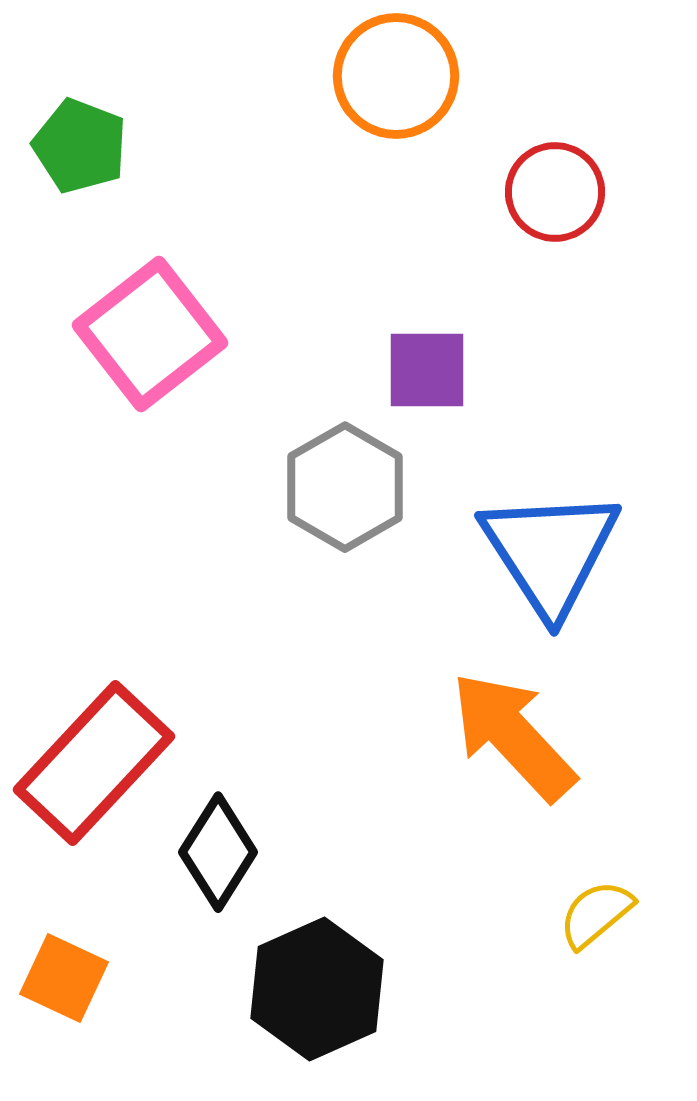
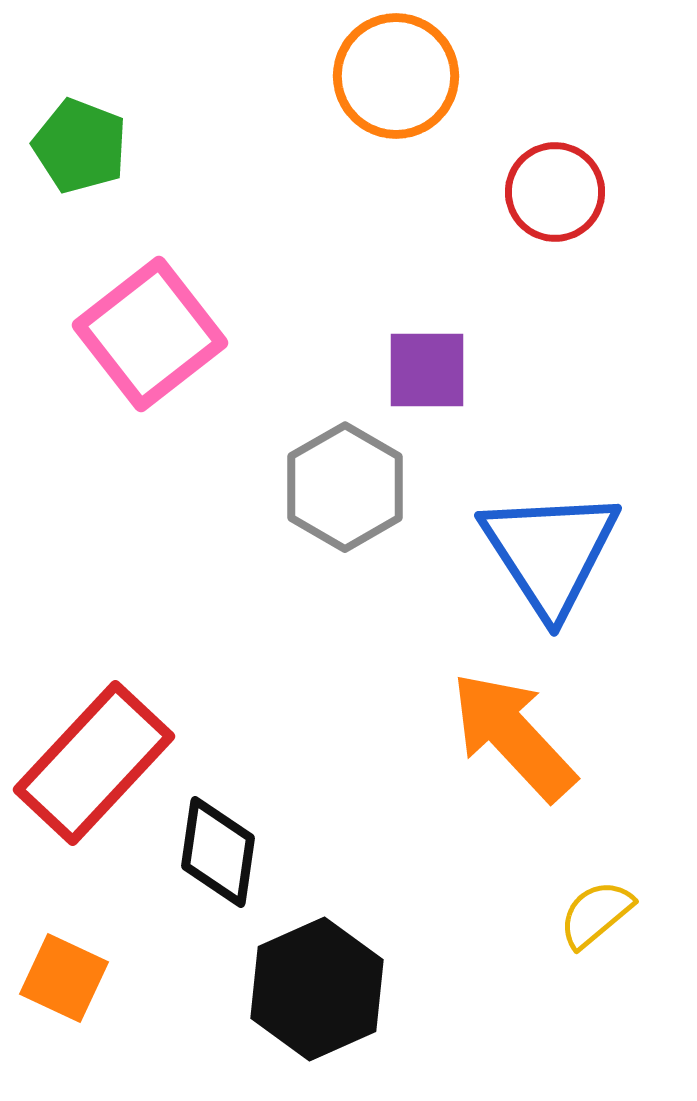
black diamond: rotated 24 degrees counterclockwise
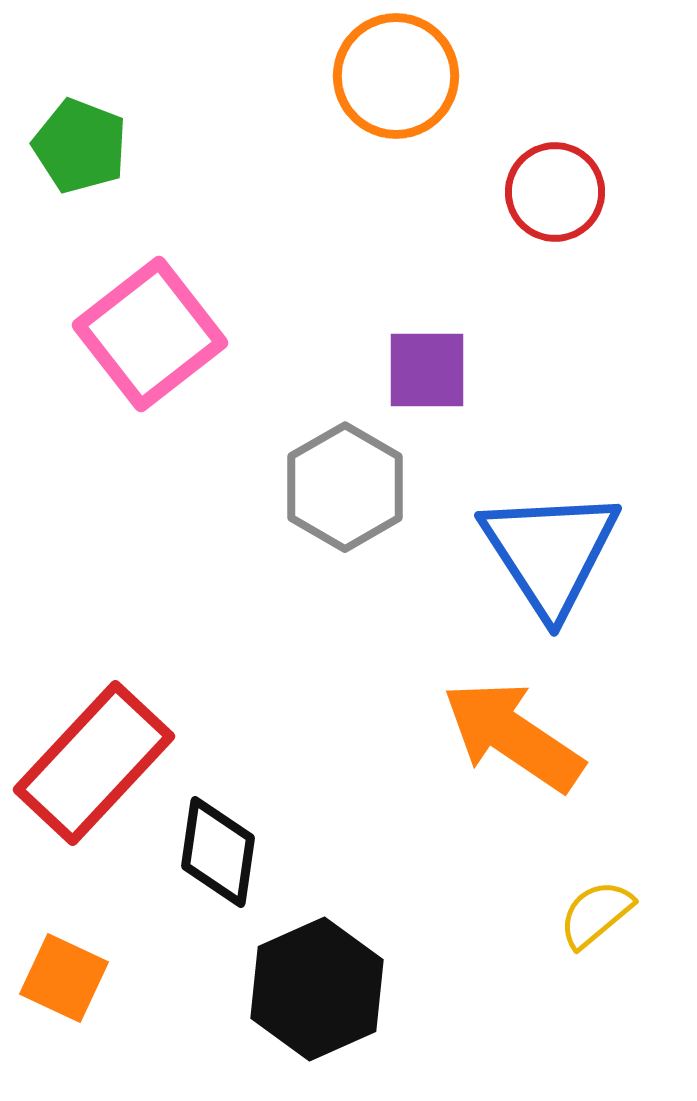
orange arrow: rotated 13 degrees counterclockwise
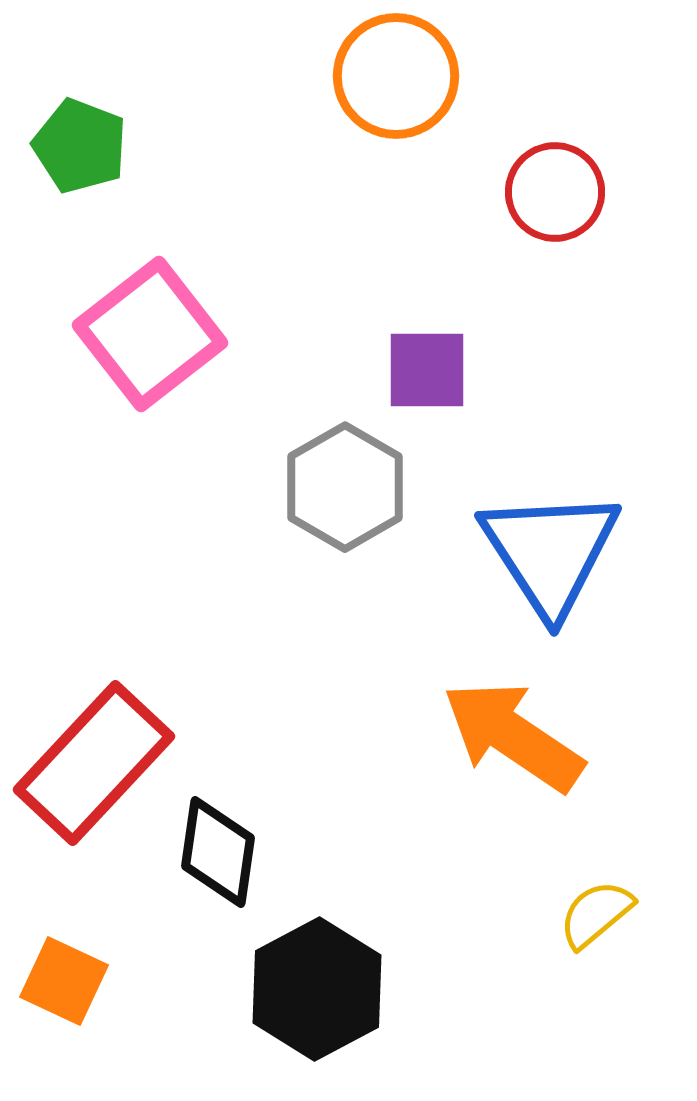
orange square: moved 3 px down
black hexagon: rotated 4 degrees counterclockwise
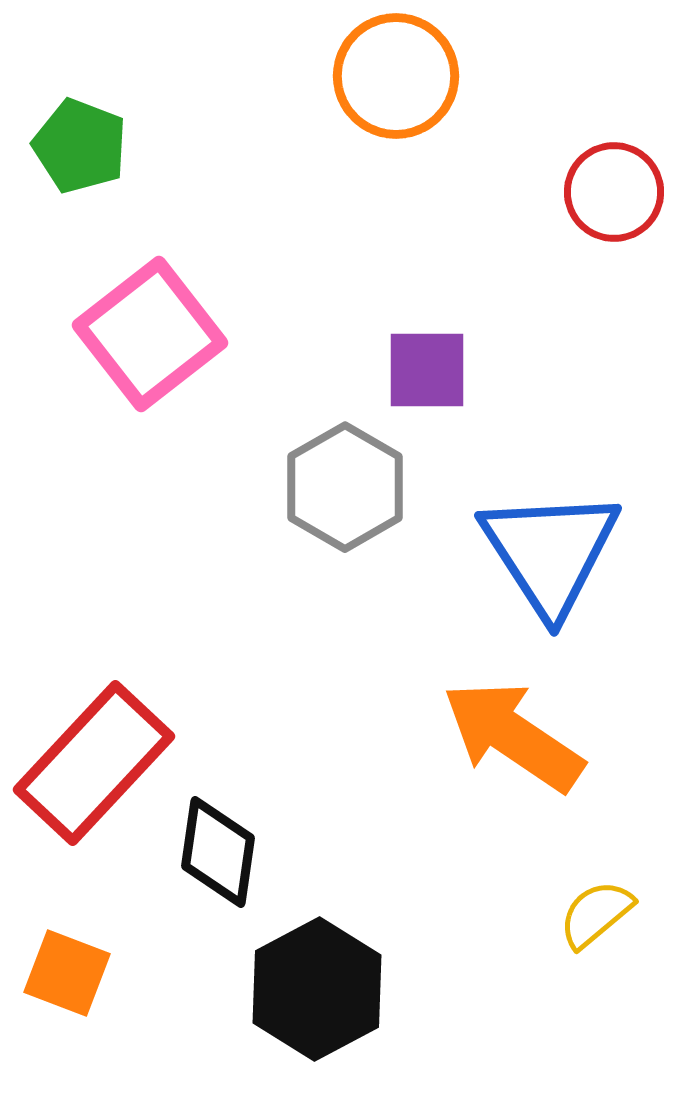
red circle: moved 59 px right
orange square: moved 3 px right, 8 px up; rotated 4 degrees counterclockwise
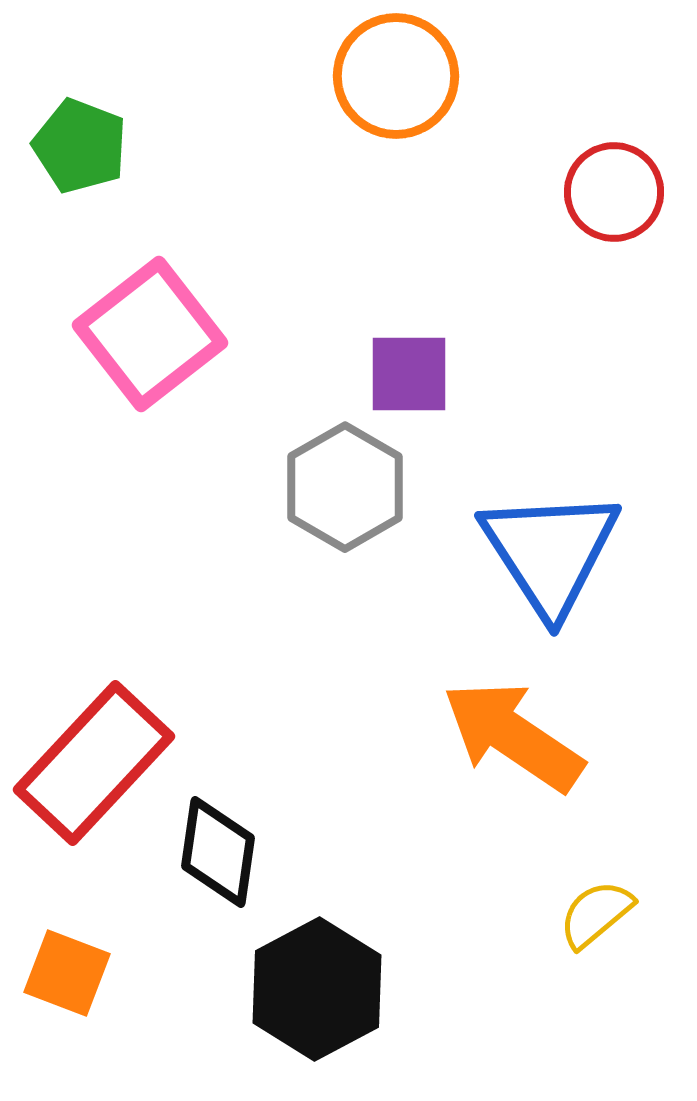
purple square: moved 18 px left, 4 px down
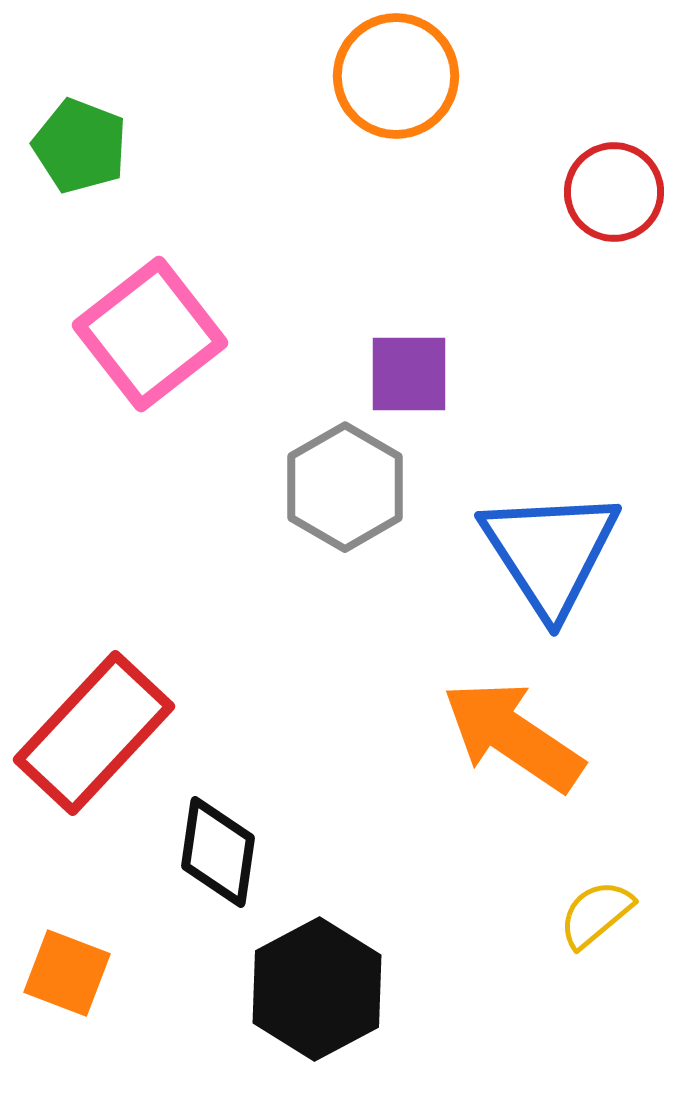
red rectangle: moved 30 px up
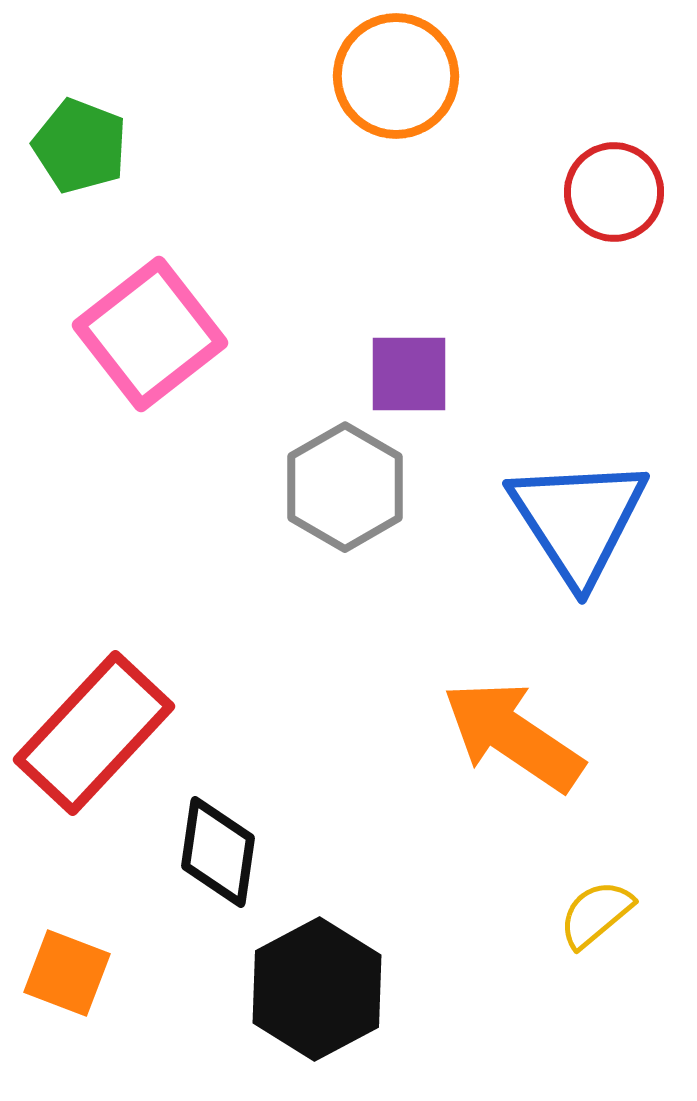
blue triangle: moved 28 px right, 32 px up
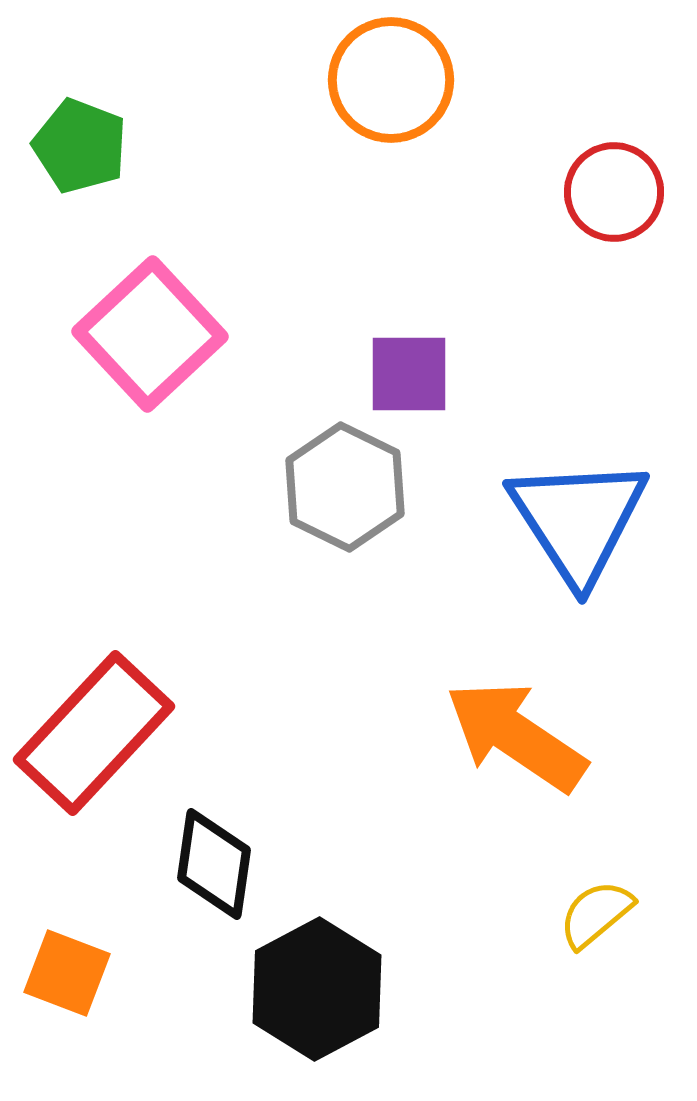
orange circle: moved 5 px left, 4 px down
pink square: rotated 5 degrees counterclockwise
gray hexagon: rotated 4 degrees counterclockwise
orange arrow: moved 3 px right
black diamond: moved 4 px left, 12 px down
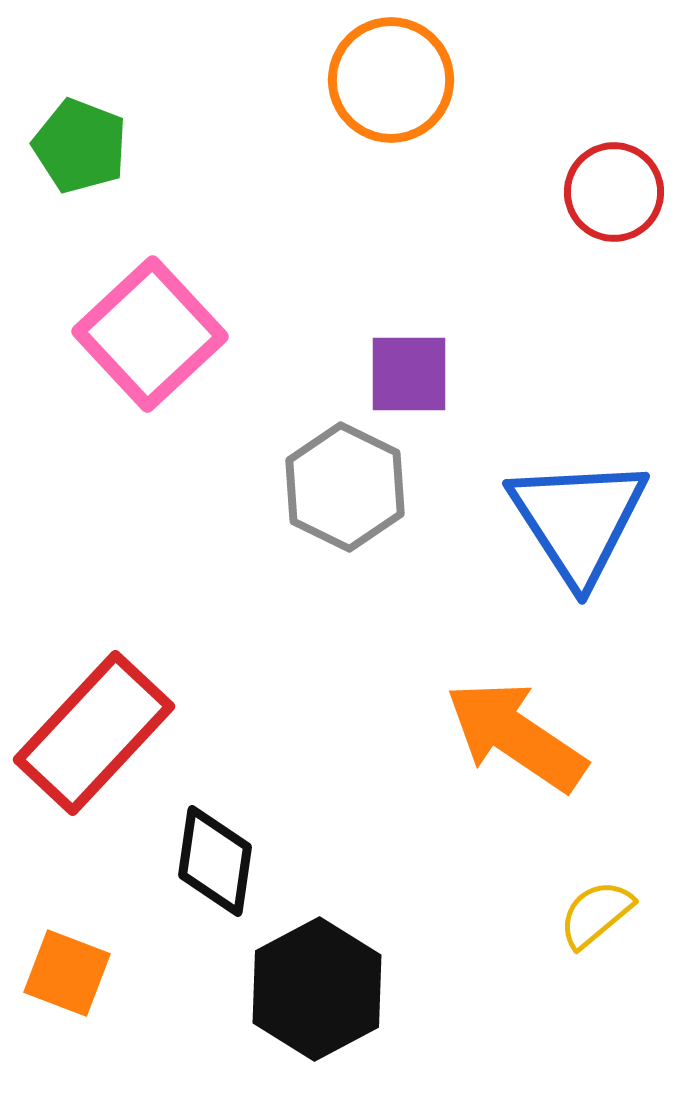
black diamond: moved 1 px right, 3 px up
